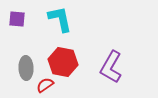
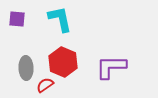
red hexagon: rotated 12 degrees clockwise
purple L-shape: rotated 60 degrees clockwise
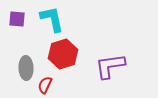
cyan L-shape: moved 8 px left
red hexagon: moved 8 px up; rotated 20 degrees clockwise
purple L-shape: moved 1 px left, 1 px up; rotated 8 degrees counterclockwise
red semicircle: rotated 30 degrees counterclockwise
